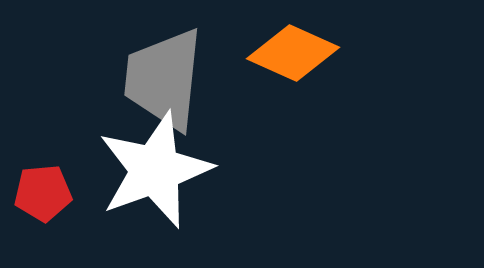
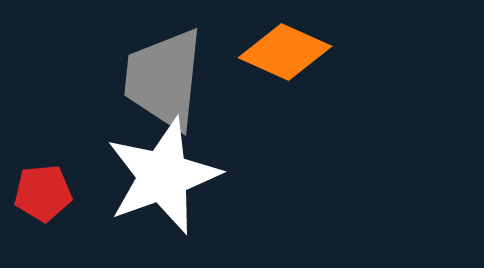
orange diamond: moved 8 px left, 1 px up
white star: moved 8 px right, 6 px down
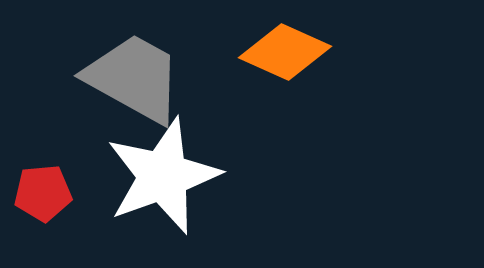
gray trapezoid: moved 30 px left, 1 px up; rotated 113 degrees clockwise
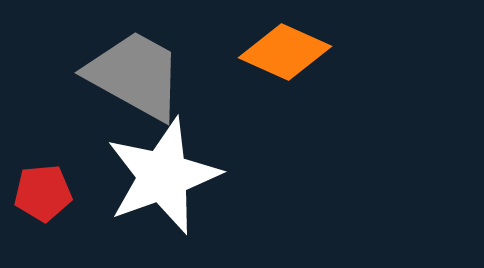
gray trapezoid: moved 1 px right, 3 px up
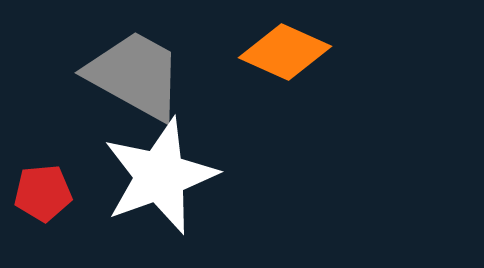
white star: moved 3 px left
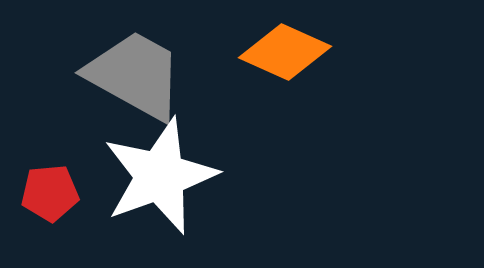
red pentagon: moved 7 px right
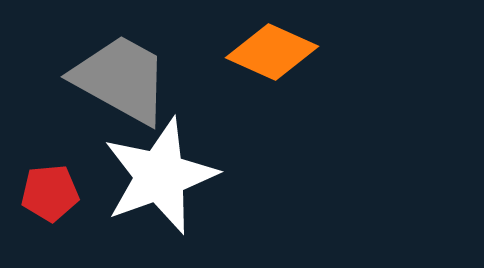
orange diamond: moved 13 px left
gray trapezoid: moved 14 px left, 4 px down
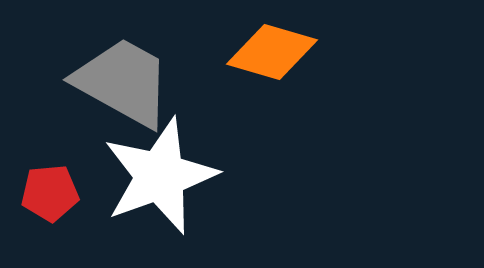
orange diamond: rotated 8 degrees counterclockwise
gray trapezoid: moved 2 px right, 3 px down
